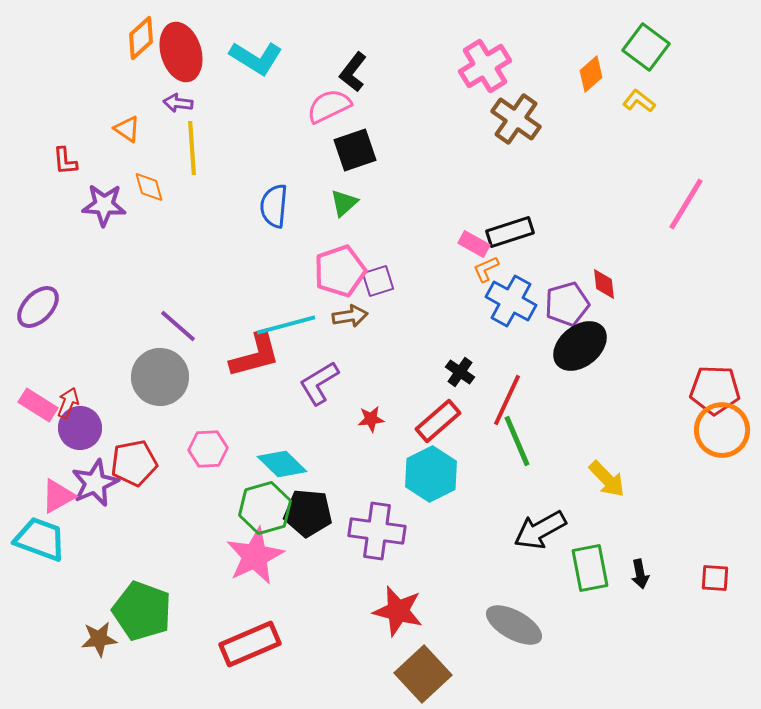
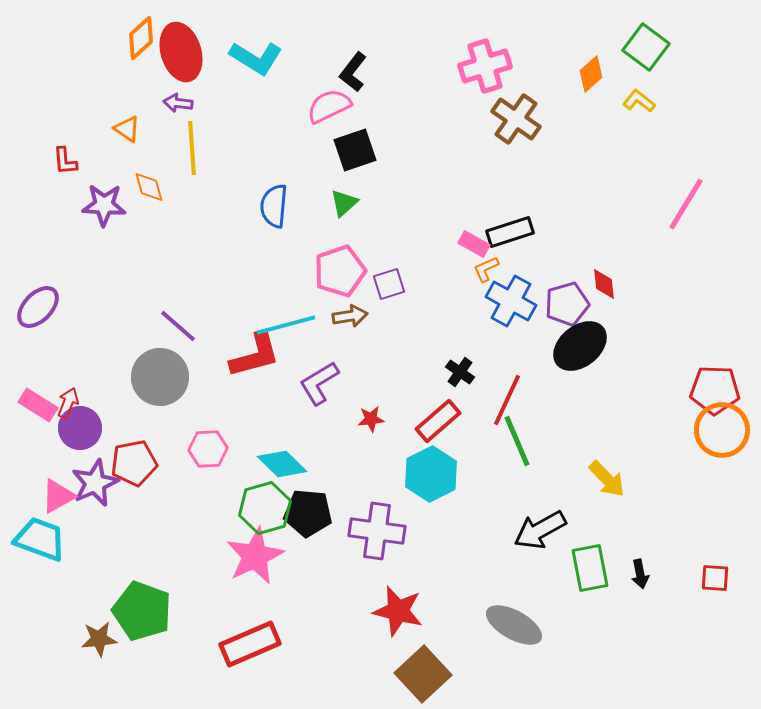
pink cross at (485, 66): rotated 15 degrees clockwise
purple square at (378, 281): moved 11 px right, 3 px down
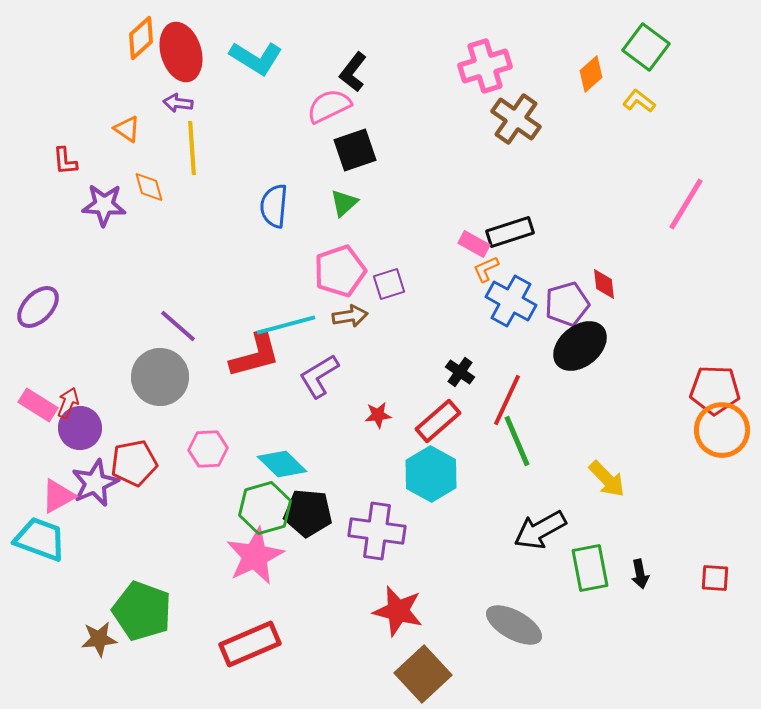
purple L-shape at (319, 383): moved 7 px up
red star at (371, 419): moved 7 px right, 4 px up
cyan hexagon at (431, 474): rotated 4 degrees counterclockwise
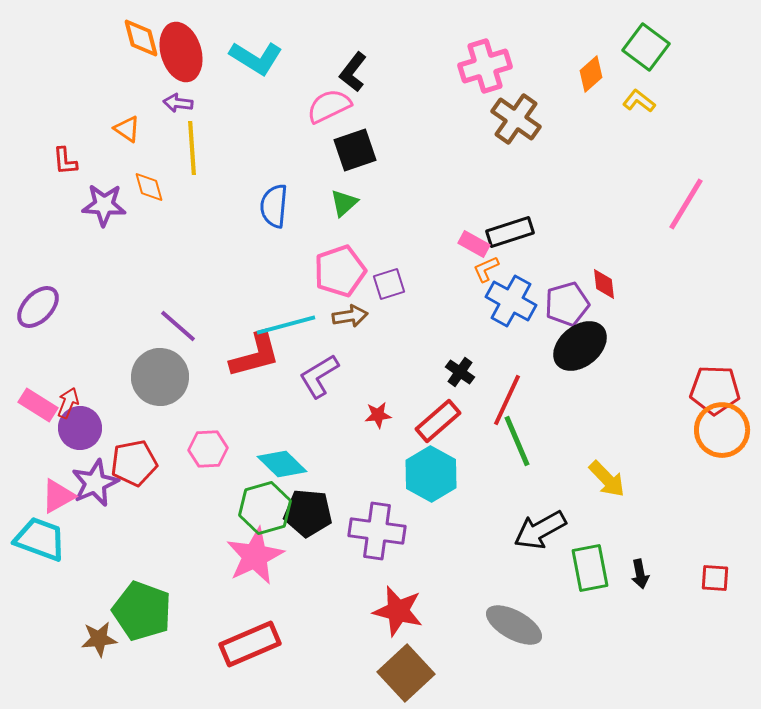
orange diamond at (141, 38): rotated 63 degrees counterclockwise
brown square at (423, 674): moved 17 px left, 1 px up
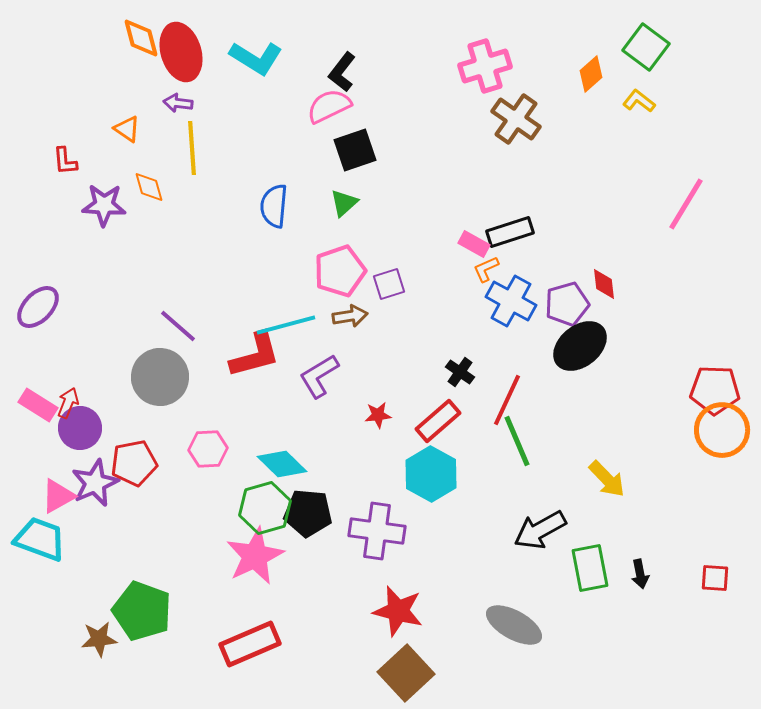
black L-shape at (353, 72): moved 11 px left
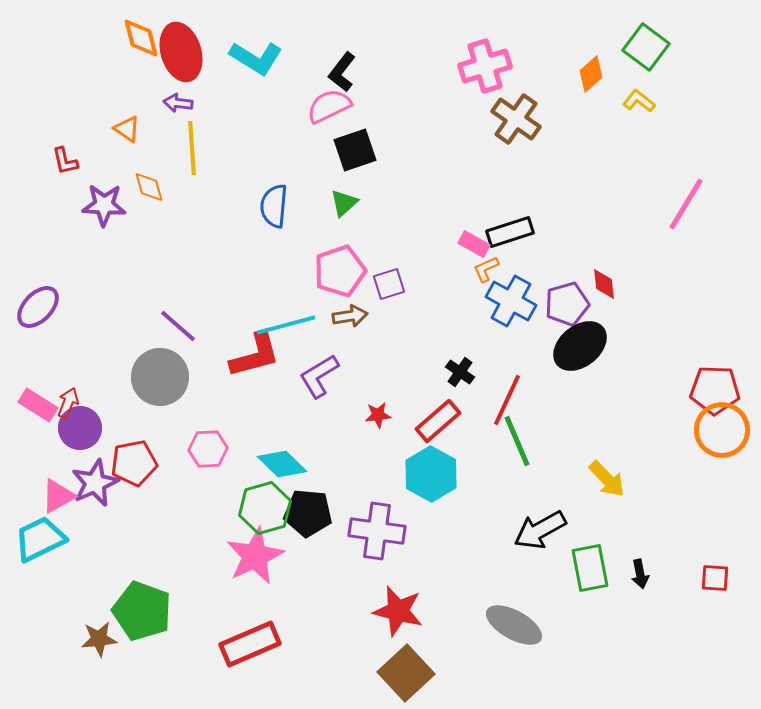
red L-shape at (65, 161): rotated 8 degrees counterclockwise
cyan trapezoid at (40, 539): rotated 46 degrees counterclockwise
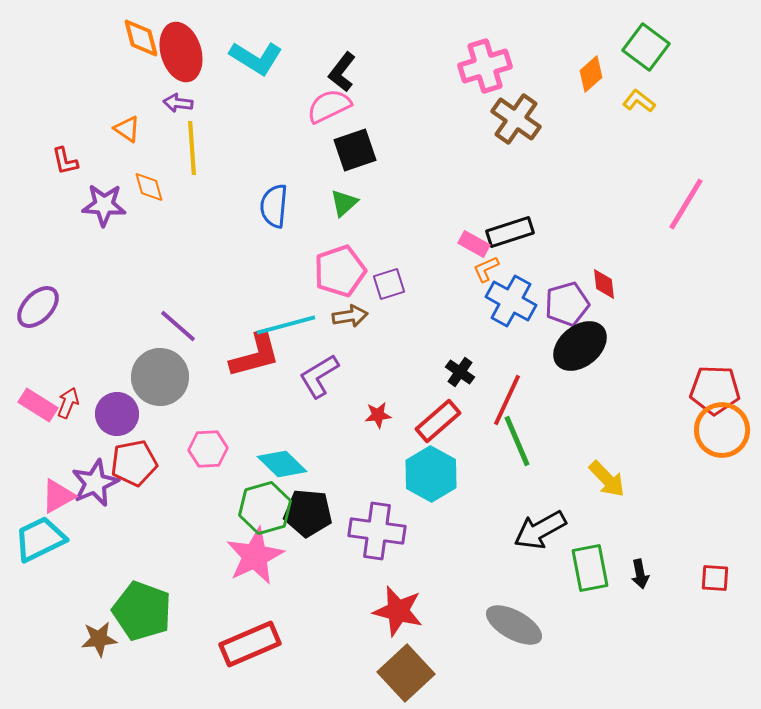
purple circle at (80, 428): moved 37 px right, 14 px up
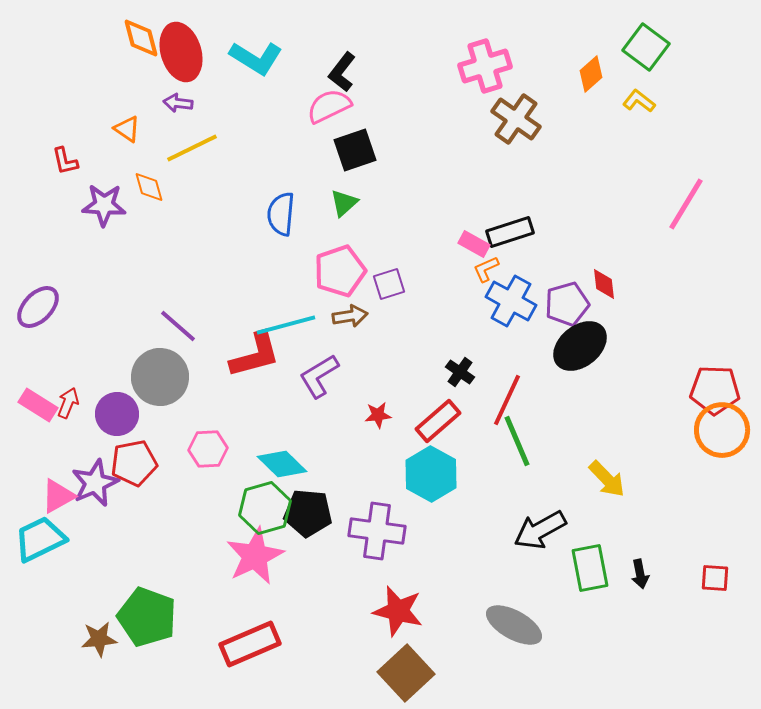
yellow line at (192, 148): rotated 68 degrees clockwise
blue semicircle at (274, 206): moved 7 px right, 8 px down
green pentagon at (142, 611): moved 5 px right, 6 px down
